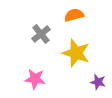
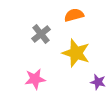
pink star: rotated 15 degrees counterclockwise
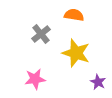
orange semicircle: rotated 24 degrees clockwise
purple star: rotated 14 degrees clockwise
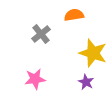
orange semicircle: rotated 18 degrees counterclockwise
yellow star: moved 17 px right
purple star: moved 12 px left
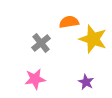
orange semicircle: moved 5 px left, 7 px down
gray cross: moved 9 px down
yellow star: moved 14 px up
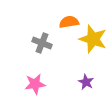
gray cross: moved 1 px right; rotated 30 degrees counterclockwise
pink star: moved 5 px down
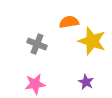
yellow star: moved 1 px left, 2 px down
gray cross: moved 5 px left, 1 px down
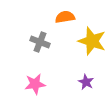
orange semicircle: moved 4 px left, 5 px up
gray cross: moved 3 px right, 2 px up
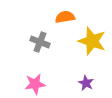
purple star: moved 1 px down
